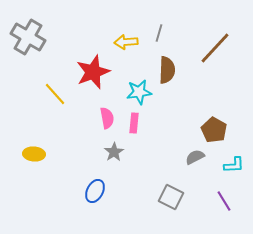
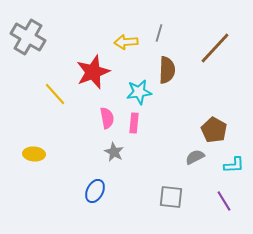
gray star: rotated 12 degrees counterclockwise
gray square: rotated 20 degrees counterclockwise
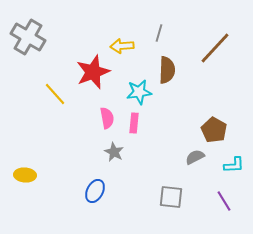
yellow arrow: moved 4 px left, 4 px down
yellow ellipse: moved 9 px left, 21 px down
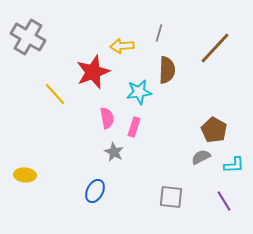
pink rectangle: moved 4 px down; rotated 12 degrees clockwise
gray semicircle: moved 6 px right
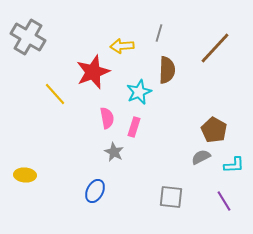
cyan star: rotated 15 degrees counterclockwise
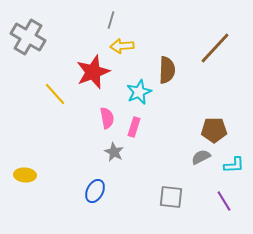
gray line: moved 48 px left, 13 px up
brown pentagon: rotated 30 degrees counterclockwise
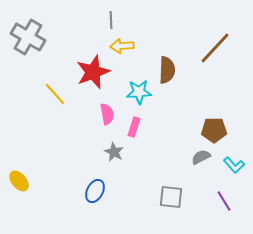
gray line: rotated 18 degrees counterclockwise
cyan star: rotated 20 degrees clockwise
pink semicircle: moved 4 px up
cyan L-shape: rotated 50 degrees clockwise
yellow ellipse: moved 6 px left, 6 px down; rotated 45 degrees clockwise
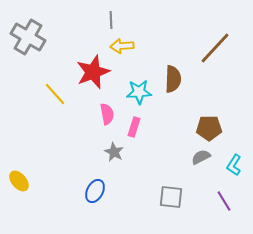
brown semicircle: moved 6 px right, 9 px down
brown pentagon: moved 5 px left, 2 px up
cyan L-shape: rotated 75 degrees clockwise
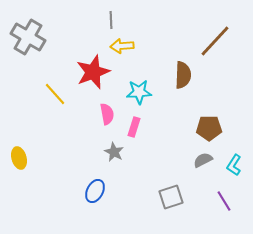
brown line: moved 7 px up
brown semicircle: moved 10 px right, 4 px up
gray semicircle: moved 2 px right, 3 px down
yellow ellipse: moved 23 px up; rotated 25 degrees clockwise
gray square: rotated 25 degrees counterclockwise
